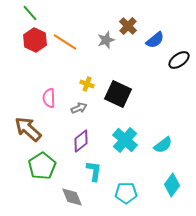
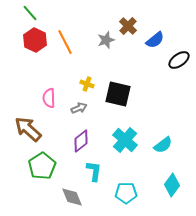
orange line: rotated 30 degrees clockwise
black square: rotated 12 degrees counterclockwise
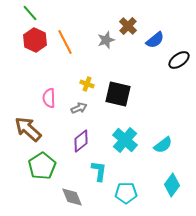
cyan L-shape: moved 5 px right
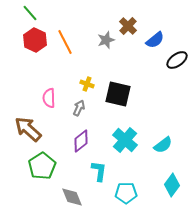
black ellipse: moved 2 px left
gray arrow: rotated 42 degrees counterclockwise
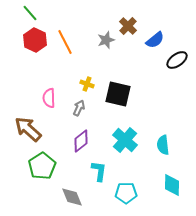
cyan semicircle: rotated 120 degrees clockwise
cyan diamond: rotated 35 degrees counterclockwise
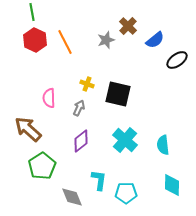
green line: moved 2 px right, 1 px up; rotated 30 degrees clockwise
cyan L-shape: moved 9 px down
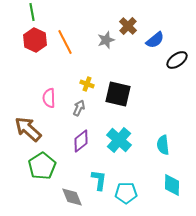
cyan cross: moved 6 px left
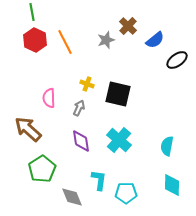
purple diamond: rotated 60 degrees counterclockwise
cyan semicircle: moved 4 px right, 1 px down; rotated 18 degrees clockwise
green pentagon: moved 3 px down
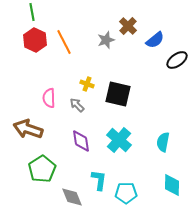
orange line: moved 1 px left
gray arrow: moved 2 px left, 3 px up; rotated 70 degrees counterclockwise
brown arrow: rotated 24 degrees counterclockwise
cyan semicircle: moved 4 px left, 4 px up
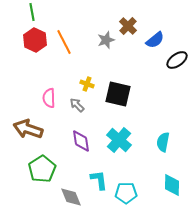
cyan L-shape: rotated 15 degrees counterclockwise
gray diamond: moved 1 px left
